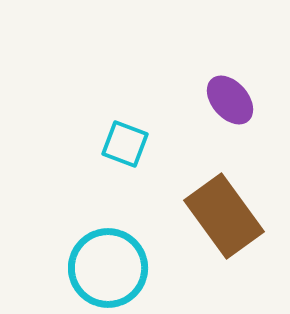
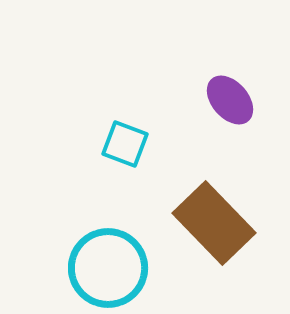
brown rectangle: moved 10 px left, 7 px down; rotated 8 degrees counterclockwise
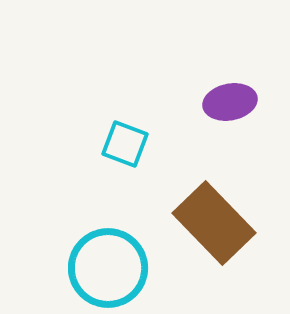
purple ellipse: moved 2 px down; rotated 60 degrees counterclockwise
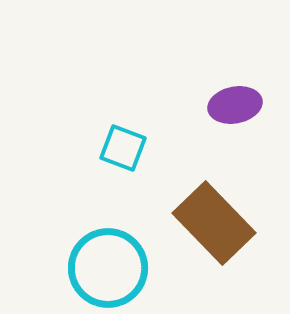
purple ellipse: moved 5 px right, 3 px down
cyan square: moved 2 px left, 4 px down
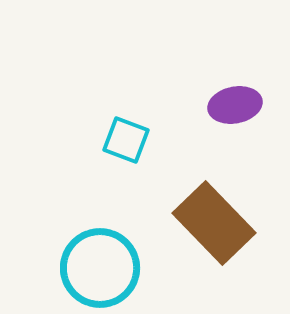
cyan square: moved 3 px right, 8 px up
cyan circle: moved 8 px left
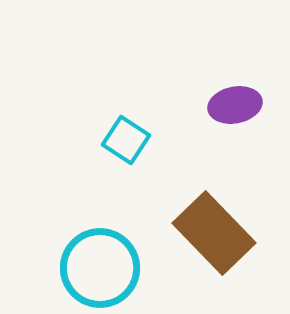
cyan square: rotated 12 degrees clockwise
brown rectangle: moved 10 px down
